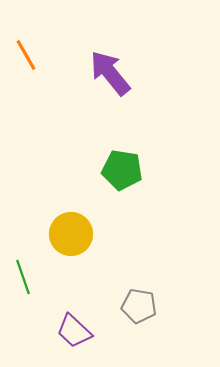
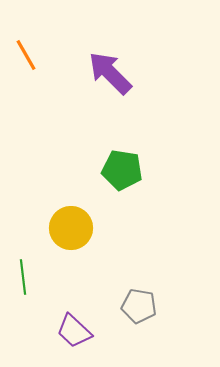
purple arrow: rotated 6 degrees counterclockwise
yellow circle: moved 6 px up
green line: rotated 12 degrees clockwise
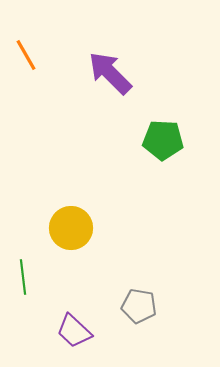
green pentagon: moved 41 px right, 30 px up; rotated 6 degrees counterclockwise
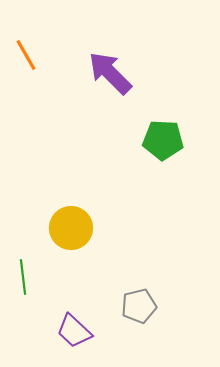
gray pentagon: rotated 24 degrees counterclockwise
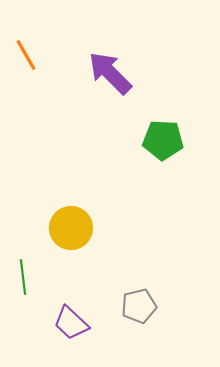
purple trapezoid: moved 3 px left, 8 px up
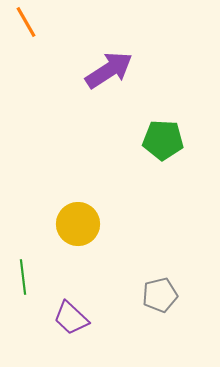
orange line: moved 33 px up
purple arrow: moved 1 px left, 3 px up; rotated 102 degrees clockwise
yellow circle: moved 7 px right, 4 px up
gray pentagon: moved 21 px right, 11 px up
purple trapezoid: moved 5 px up
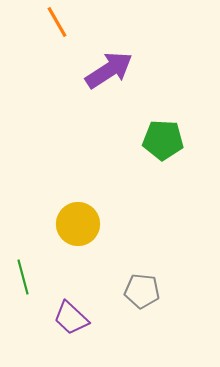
orange line: moved 31 px right
green line: rotated 8 degrees counterclockwise
gray pentagon: moved 18 px left, 4 px up; rotated 20 degrees clockwise
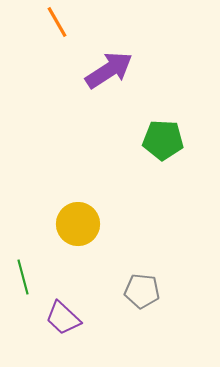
purple trapezoid: moved 8 px left
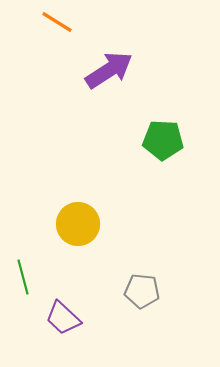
orange line: rotated 28 degrees counterclockwise
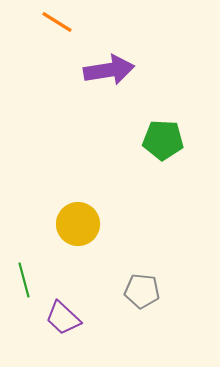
purple arrow: rotated 24 degrees clockwise
green line: moved 1 px right, 3 px down
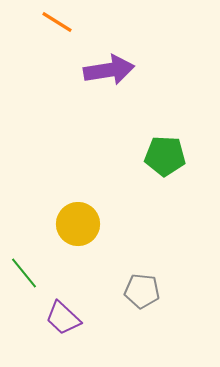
green pentagon: moved 2 px right, 16 px down
green line: moved 7 px up; rotated 24 degrees counterclockwise
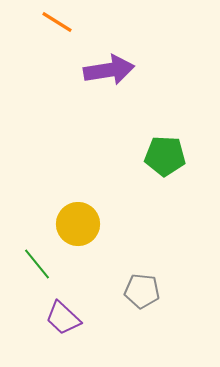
green line: moved 13 px right, 9 px up
